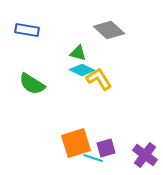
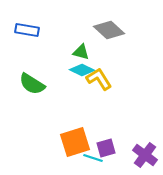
green triangle: moved 3 px right, 1 px up
orange square: moved 1 px left, 1 px up
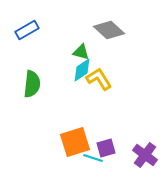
blue rectangle: rotated 40 degrees counterclockwise
cyan diamond: rotated 60 degrees counterclockwise
green semicircle: rotated 116 degrees counterclockwise
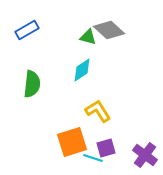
green triangle: moved 7 px right, 15 px up
yellow L-shape: moved 1 px left, 32 px down
orange square: moved 3 px left
